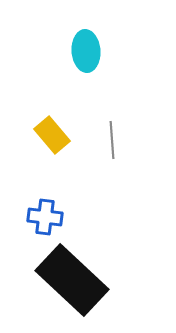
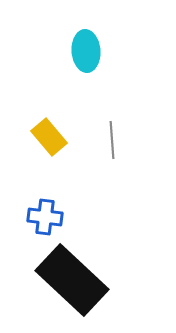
yellow rectangle: moved 3 px left, 2 px down
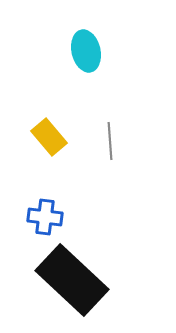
cyan ellipse: rotated 9 degrees counterclockwise
gray line: moved 2 px left, 1 px down
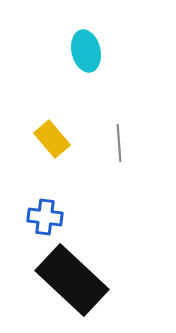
yellow rectangle: moved 3 px right, 2 px down
gray line: moved 9 px right, 2 px down
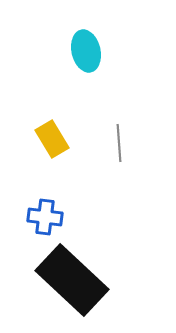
yellow rectangle: rotated 9 degrees clockwise
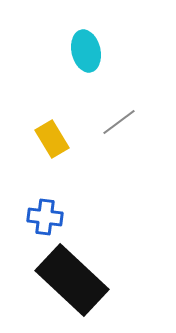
gray line: moved 21 px up; rotated 57 degrees clockwise
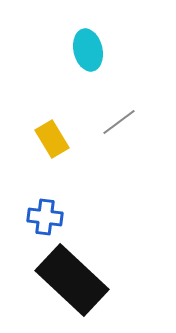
cyan ellipse: moved 2 px right, 1 px up
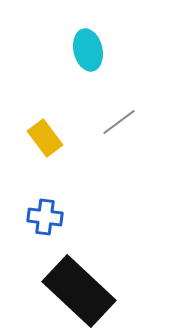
yellow rectangle: moved 7 px left, 1 px up; rotated 6 degrees counterclockwise
black rectangle: moved 7 px right, 11 px down
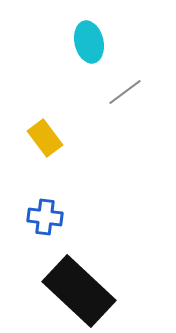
cyan ellipse: moved 1 px right, 8 px up
gray line: moved 6 px right, 30 px up
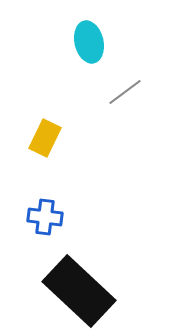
yellow rectangle: rotated 63 degrees clockwise
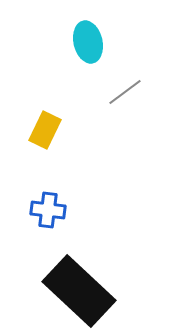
cyan ellipse: moved 1 px left
yellow rectangle: moved 8 px up
blue cross: moved 3 px right, 7 px up
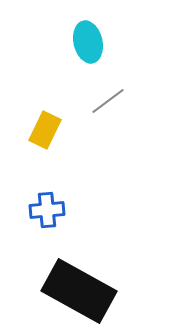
gray line: moved 17 px left, 9 px down
blue cross: moved 1 px left; rotated 12 degrees counterclockwise
black rectangle: rotated 14 degrees counterclockwise
